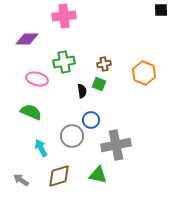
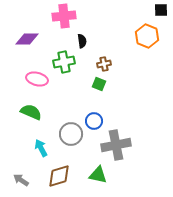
orange hexagon: moved 3 px right, 37 px up
black semicircle: moved 50 px up
blue circle: moved 3 px right, 1 px down
gray circle: moved 1 px left, 2 px up
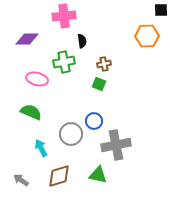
orange hexagon: rotated 25 degrees counterclockwise
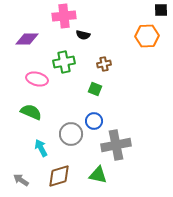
black semicircle: moved 1 px right, 6 px up; rotated 112 degrees clockwise
green square: moved 4 px left, 5 px down
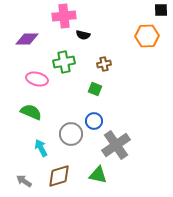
gray cross: rotated 24 degrees counterclockwise
gray arrow: moved 3 px right, 1 px down
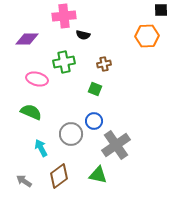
brown diamond: rotated 20 degrees counterclockwise
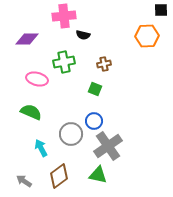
gray cross: moved 8 px left, 1 px down
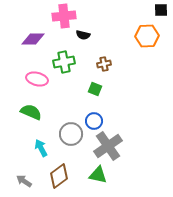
purple diamond: moved 6 px right
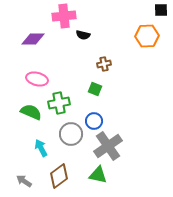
green cross: moved 5 px left, 41 px down
